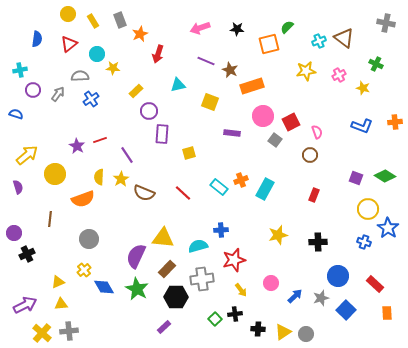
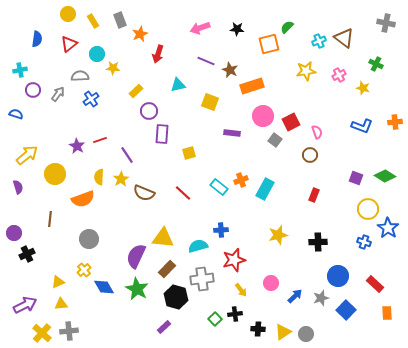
black hexagon at (176, 297): rotated 15 degrees clockwise
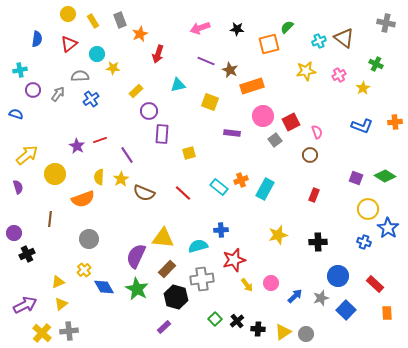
yellow star at (363, 88): rotated 24 degrees clockwise
gray square at (275, 140): rotated 16 degrees clockwise
yellow arrow at (241, 290): moved 6 px right, 5 px up
yellow triangle at (61, 304): rotated 32 degrees counterclockwise
black cross at (235, 314): moved 2 px right, 7 px down; rotated 32 degrees counterclockwise
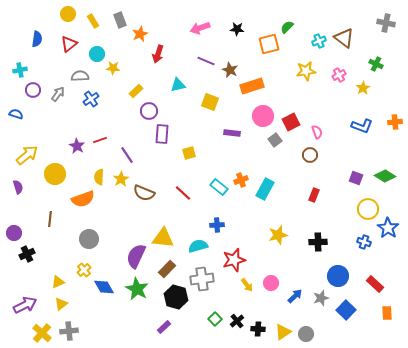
blue cross at (221, 230): moved 4 px left, 5 px up
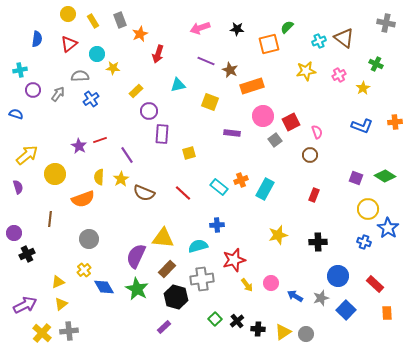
purple star at (77, 146): moved 2 px right
blue arrow at (295, 296): rotated 105 degrees counterclockwise
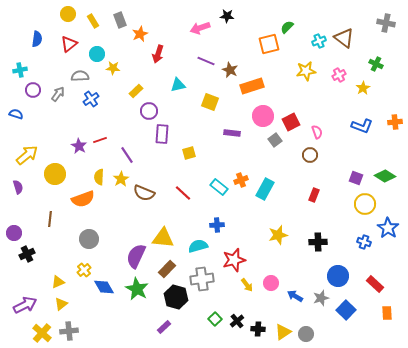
black star at (237, 29): moved 10 px left, 13 px up
yellow circle at (368, 209): moved 3 px left, 5 px up
